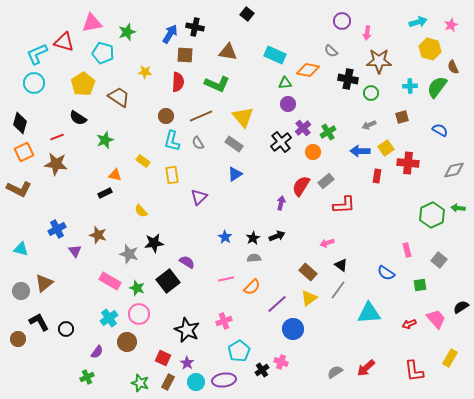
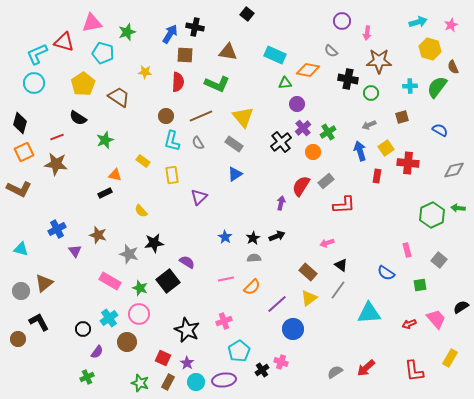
purple circle at (288, 104): moved 9 px right
blue arrow at (360, 151): rotated 72 degrees clockwise
green star at (137, 288): moved 3 px right
black circle at (66, 329): moved 17 px right
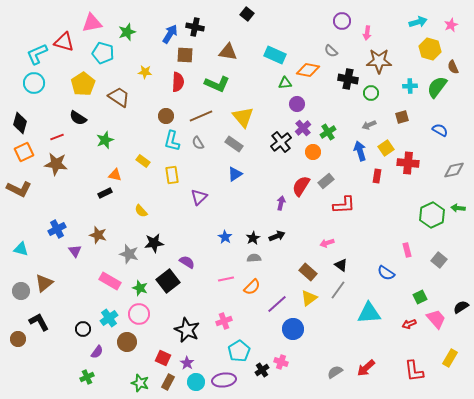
green square at (420, 285): moved 12 px down; rotated 16 degrees counterclockwise
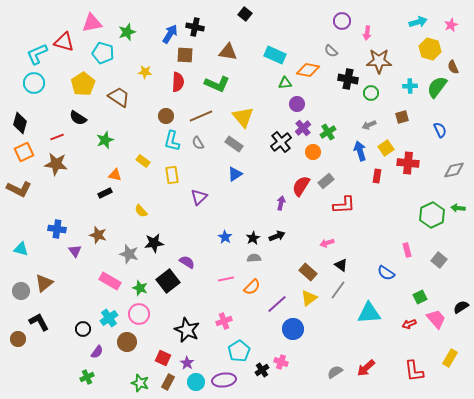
black square at (247, 14): moved 2 px left
blue semicircle at (440, 130): rotated 35 degrees clockwise
blue cross at (57, 229): rotated 36 degrees clockwise
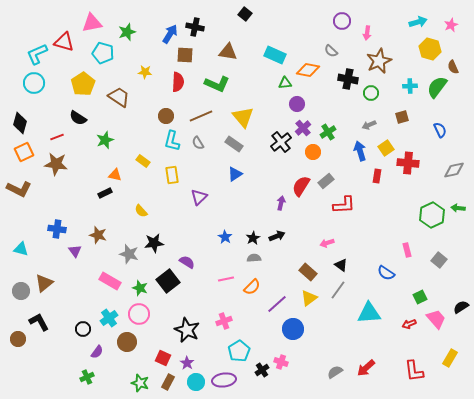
brown star at (379, 61): rotated 25 degrees counterclockwise
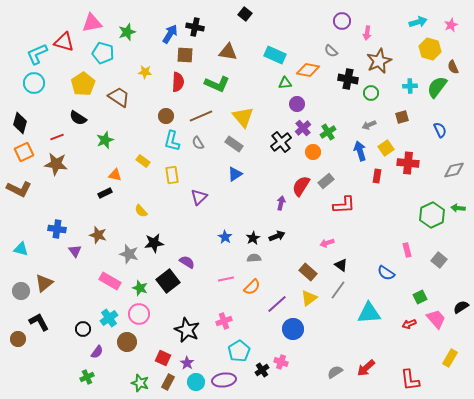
red L-shape at (414, 371): moved 4 px left, 9 px down
